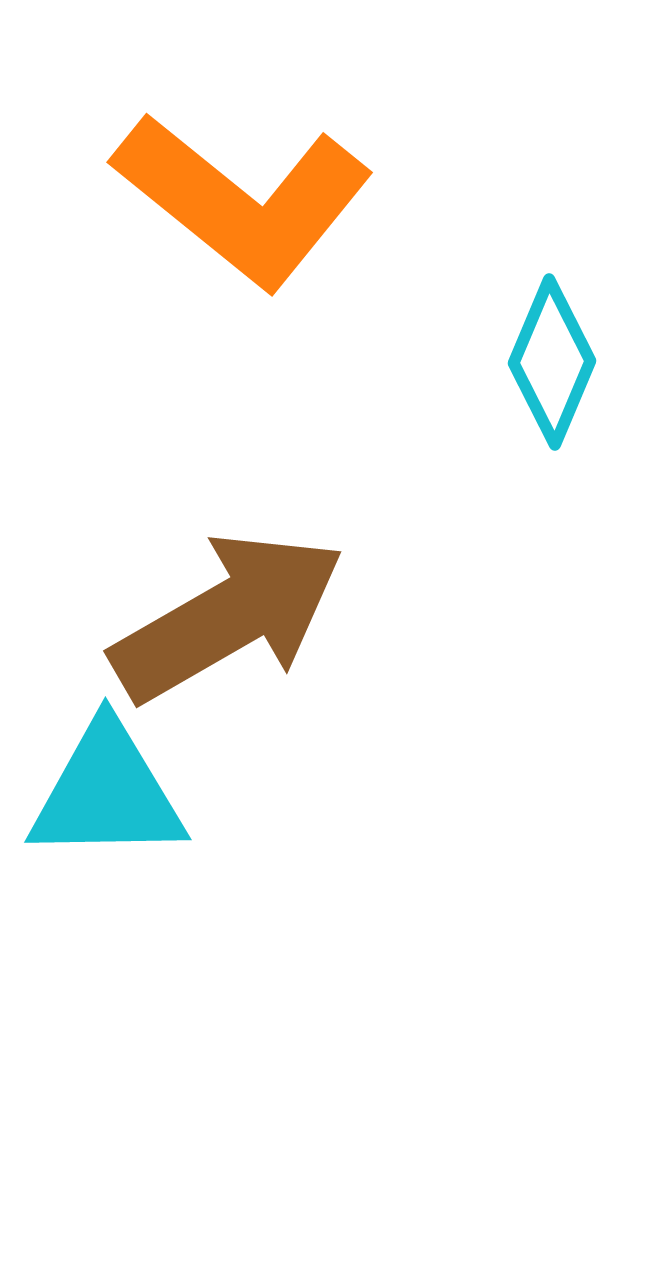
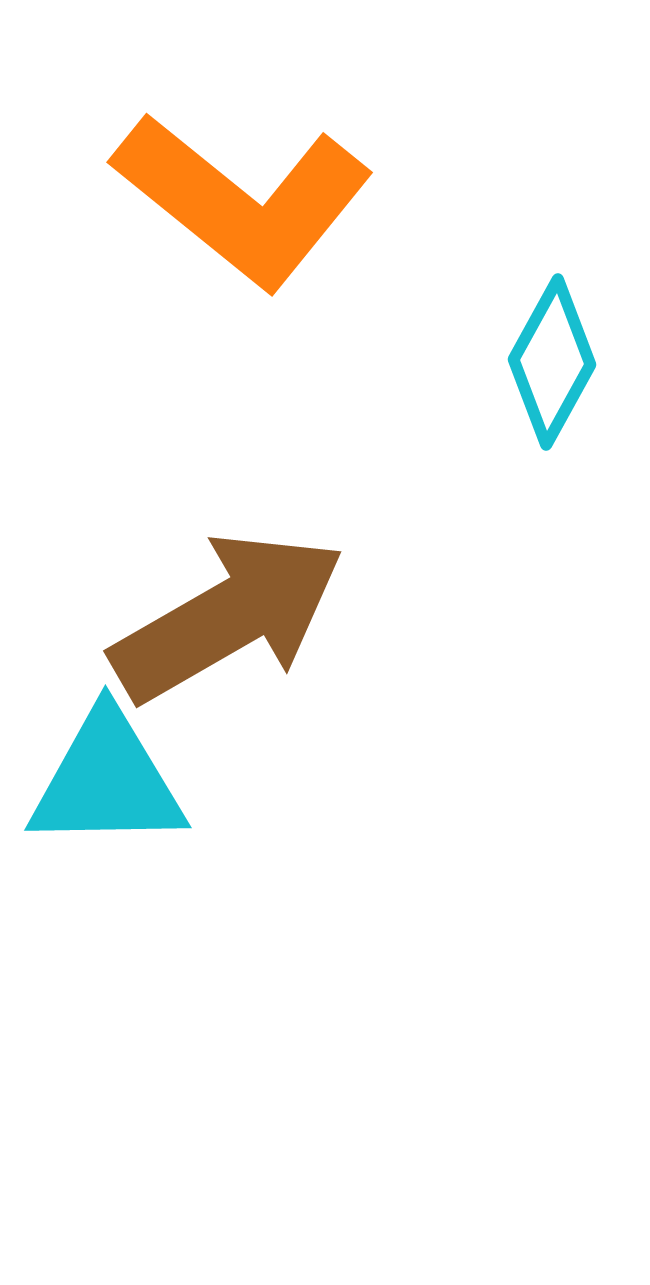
cyan diamond: rotated 6 degrees clockwise
cyan triangle: moved 12 px up
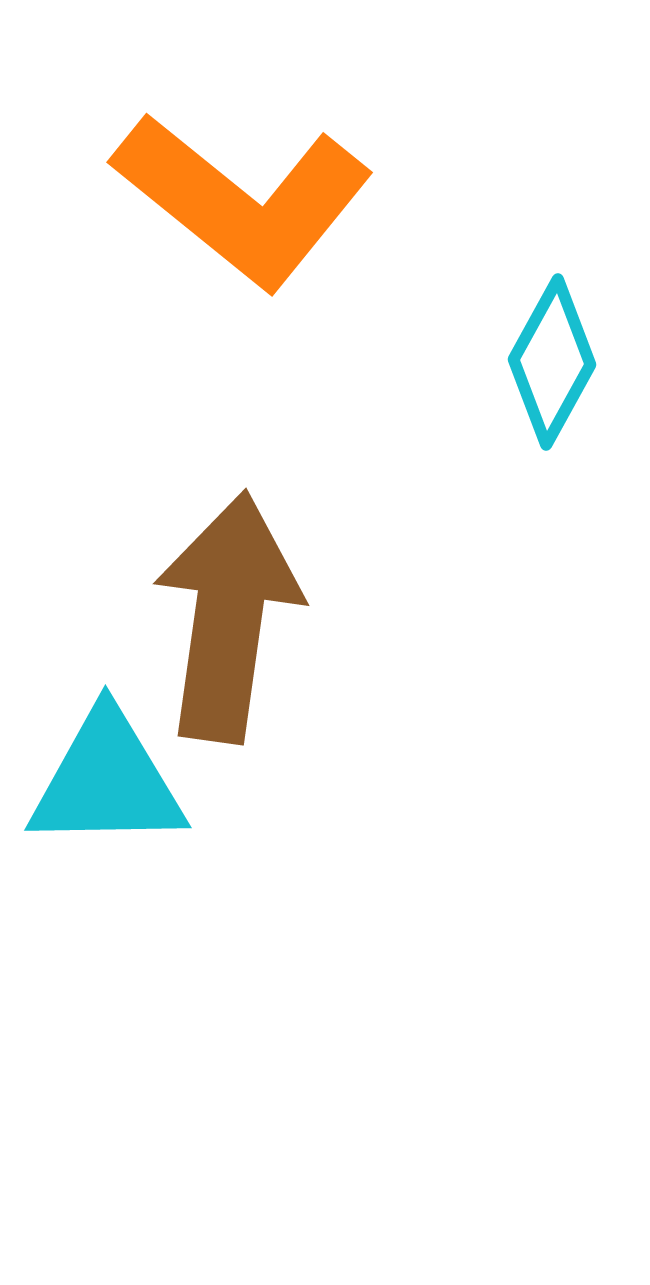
brown arrow: rotated 52 degrees counterclockwise
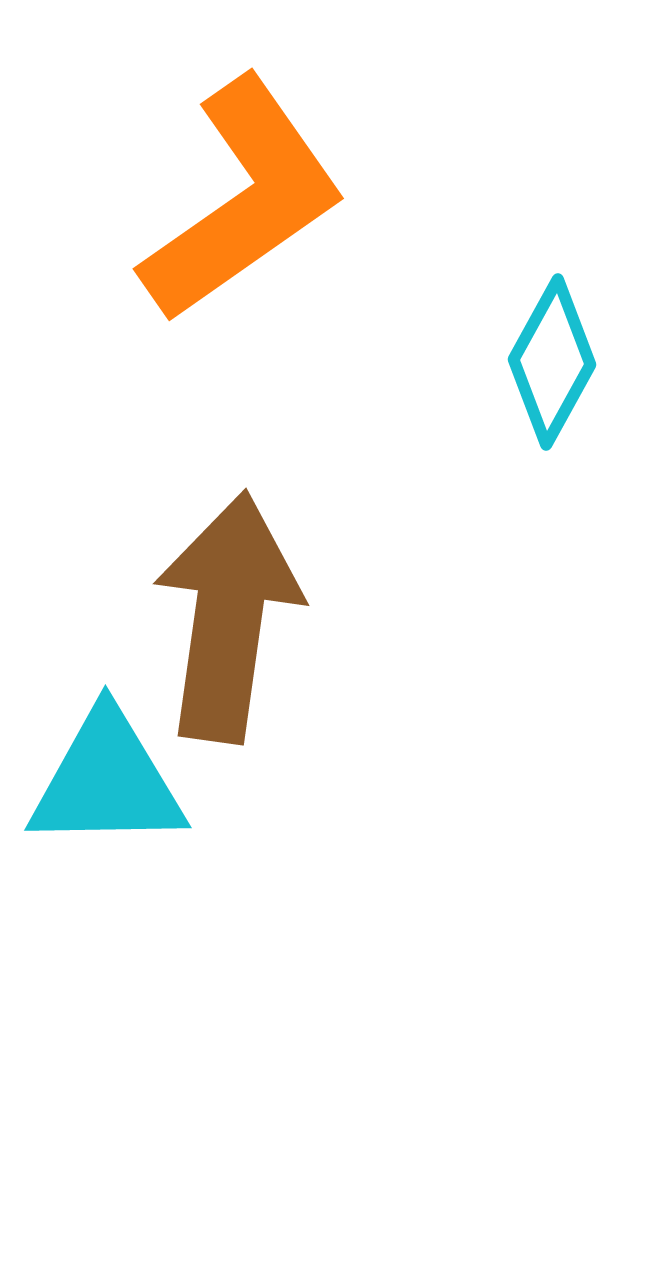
orange L-shape: rotated 74 degrees counterclockwise
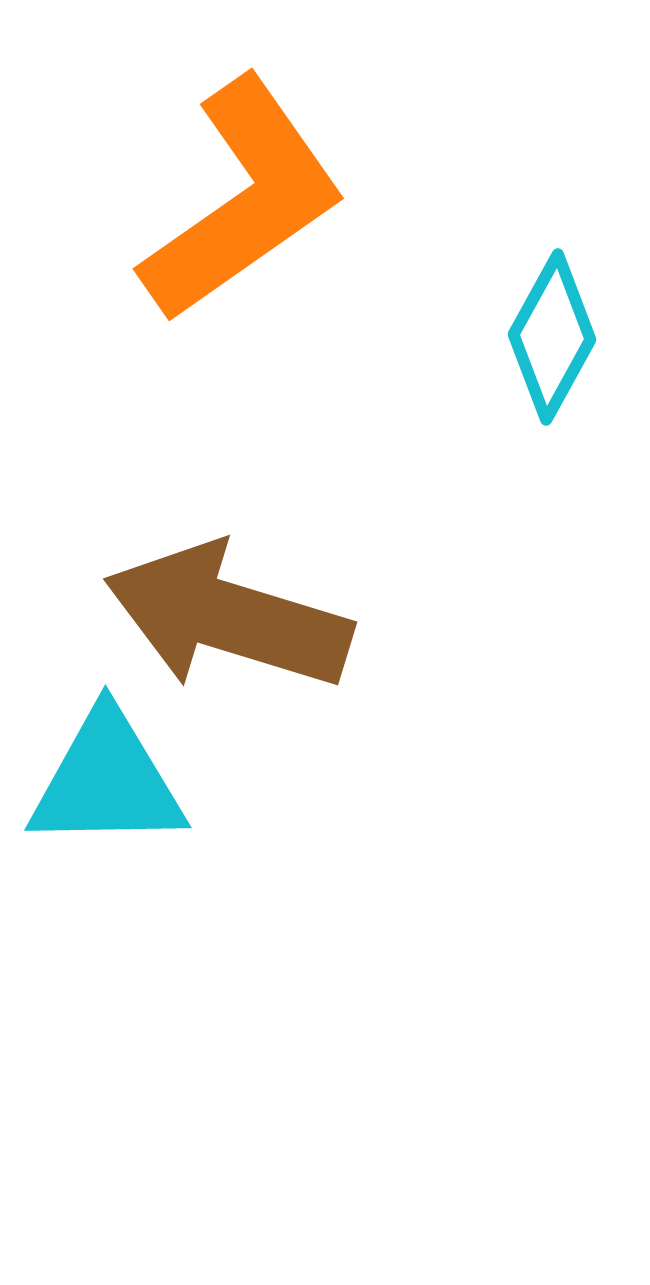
cyan diamond: moved 25 px up
brown arrow: rotated 81 degrees counterclockwise
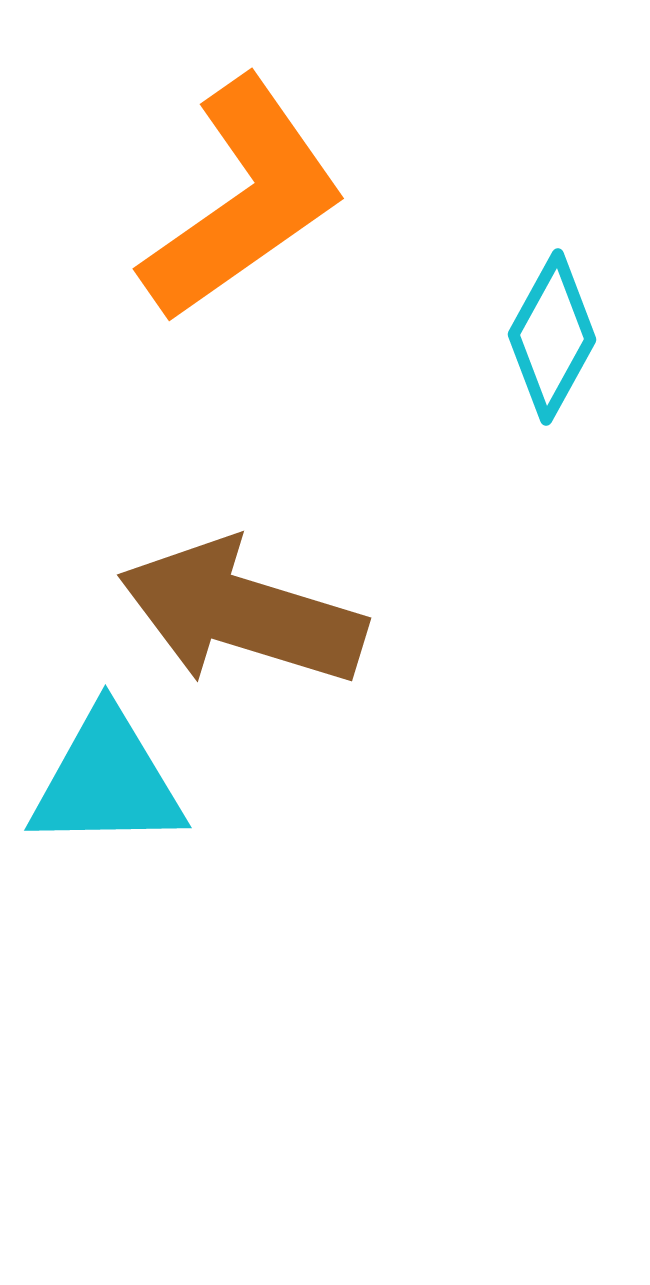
brown arrow: moved 14 px right, 4 px up
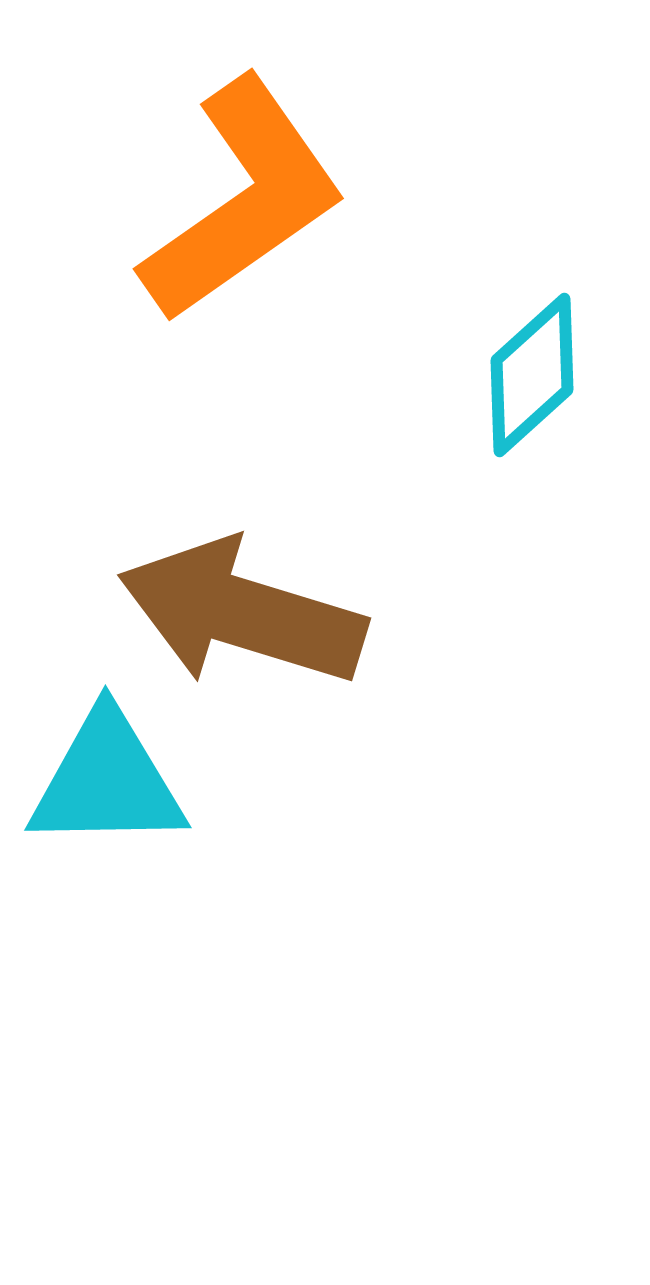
cyan diamond: moved 20 px left, 38 px down; rotated 19 degrees clockwise
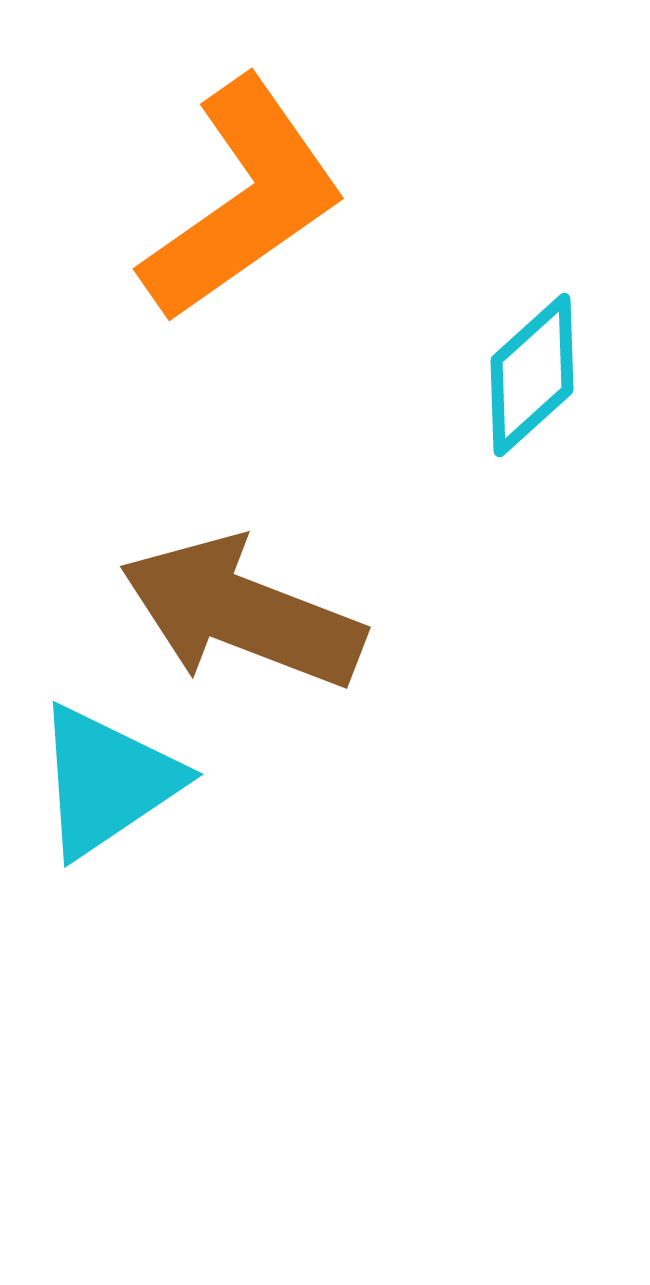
brown arrow: rotated 4 degrees clockwise
cyan triangle: rotated 33 degrees counterclockwise
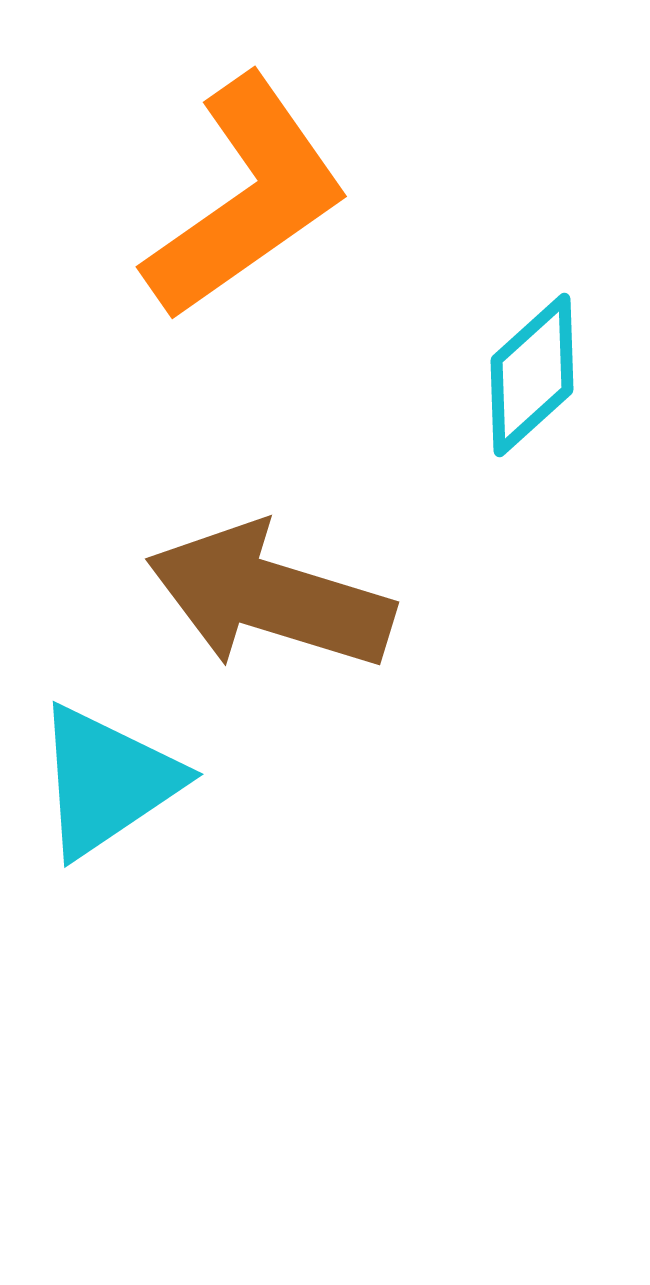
orange L-shape: moved 3 px right, 2 px up
brown arrow: moved 28 px right, 16 px up; rotated 4 degrees counterclockwise
